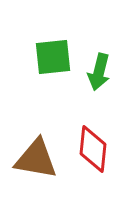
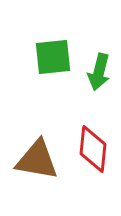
brown triangle: moved 1 px right, 1 px down
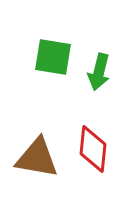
green square: rotated 15 degrees clockwise
brown triangle: moved 2 px up
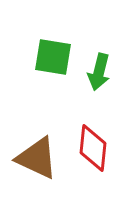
red diamond: moved 1 px up
brown triangle: rotated 15 degrees clockwise
